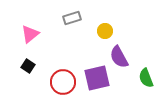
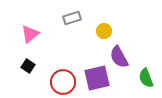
yellow circle: moved 1 px left
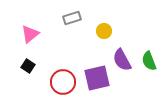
purple semicircle: moved 3 px right, 3 px down
green semicircle: moved 3 px right, 17 px up
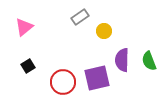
gray rectangle: moved 8 px right, 1 px up; rotated 18 degrees counterclockwise
pink triangle: moved 6 px left, 7 px up
purple semicircle: rotated 30 degrees clockwise
black square: rotated 24 degrees clockwise
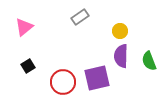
yellow circle: moved 16 px right
purple semicircle: moved 1 px left, 4 px up
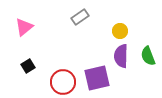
green semicircle: moved 1 px left, 5 px up
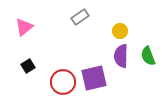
purple square: moved 3 px left
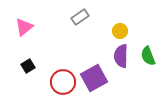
purple square: rotated 16 degrees counterclockwise
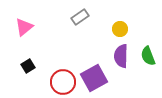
yellow circle: moved 2 px up
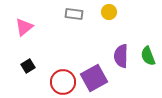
gray rectangle: moved 6 px left, 3 px up; rotated 42 degrees clockwise
yellow circle: moved 11 px left, 17 px up
